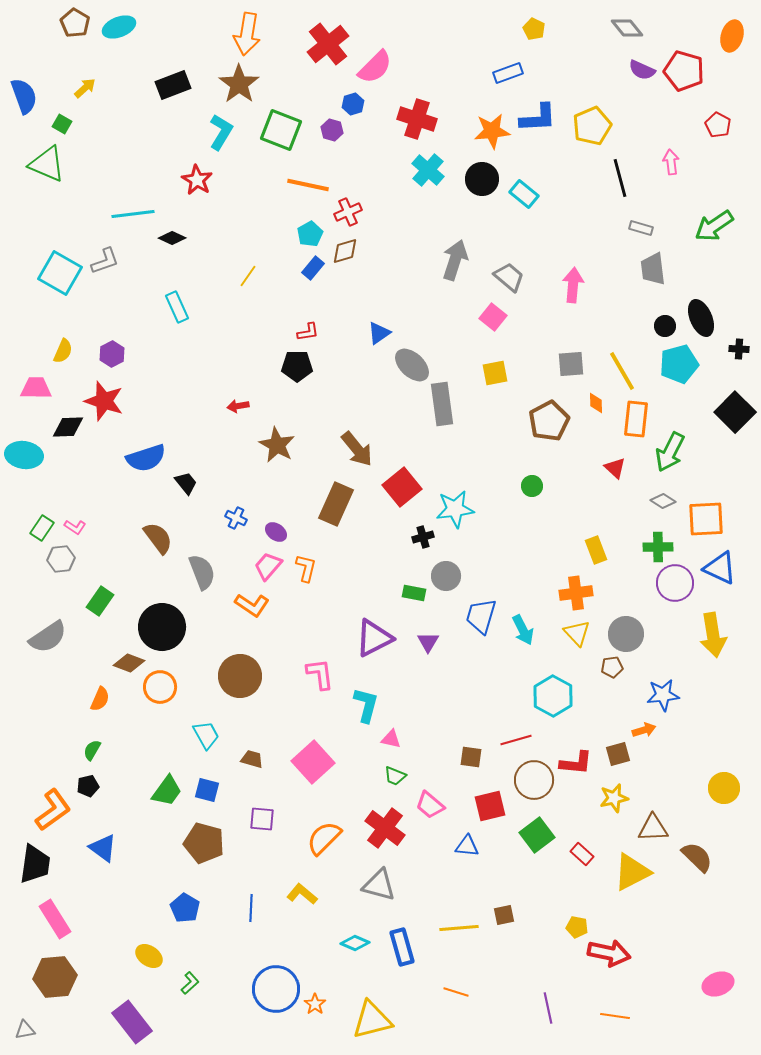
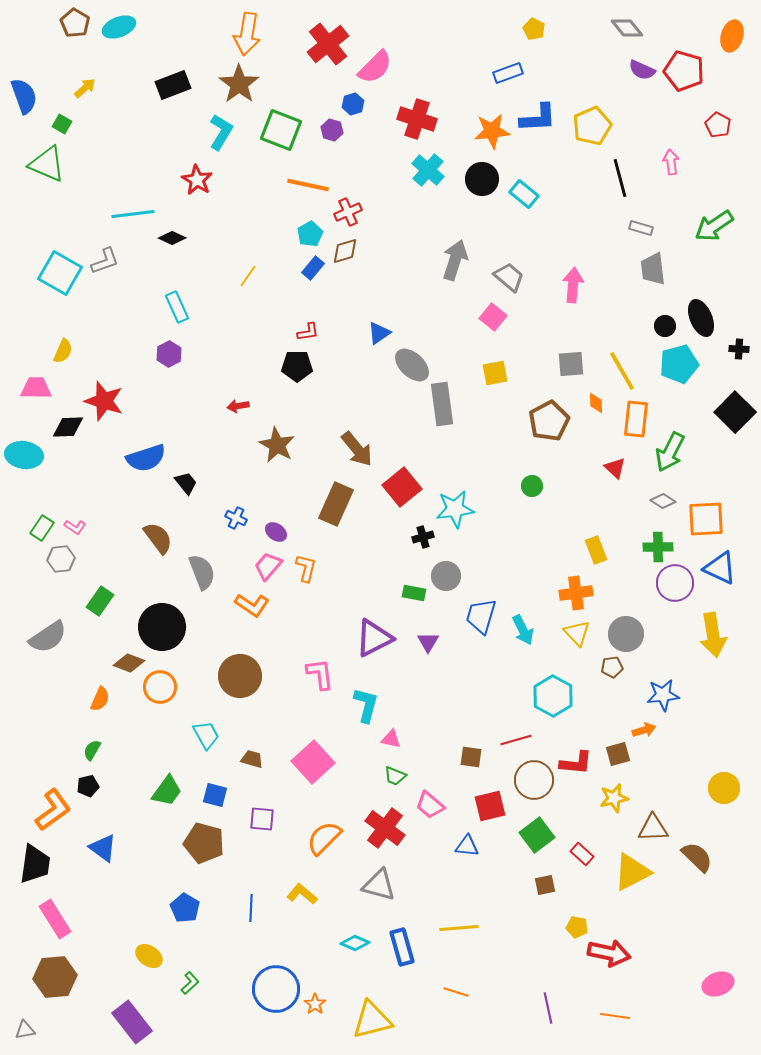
purple hexagon at (112, 354): moved 57 px right
blue square at (207, 790): moved 8 px right, 5 px down
brown square at (504, 915): moved 41 px right, 30 px up
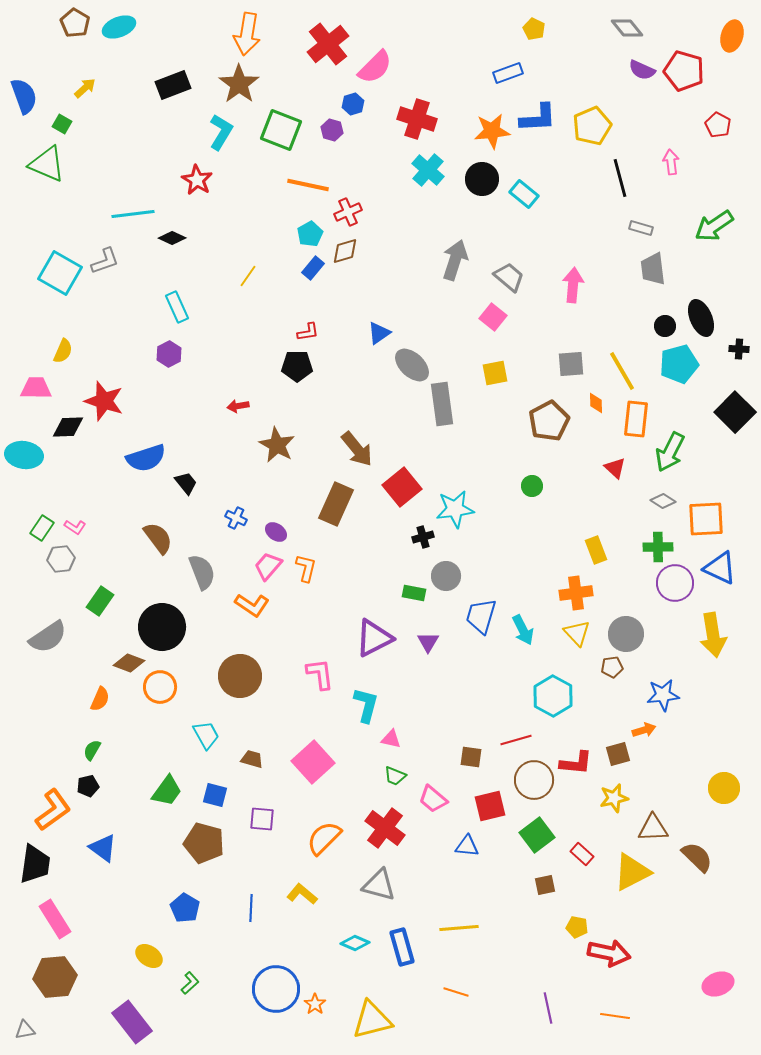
pink trapezoid at (430, 805): moved 3 px right, 6 px up
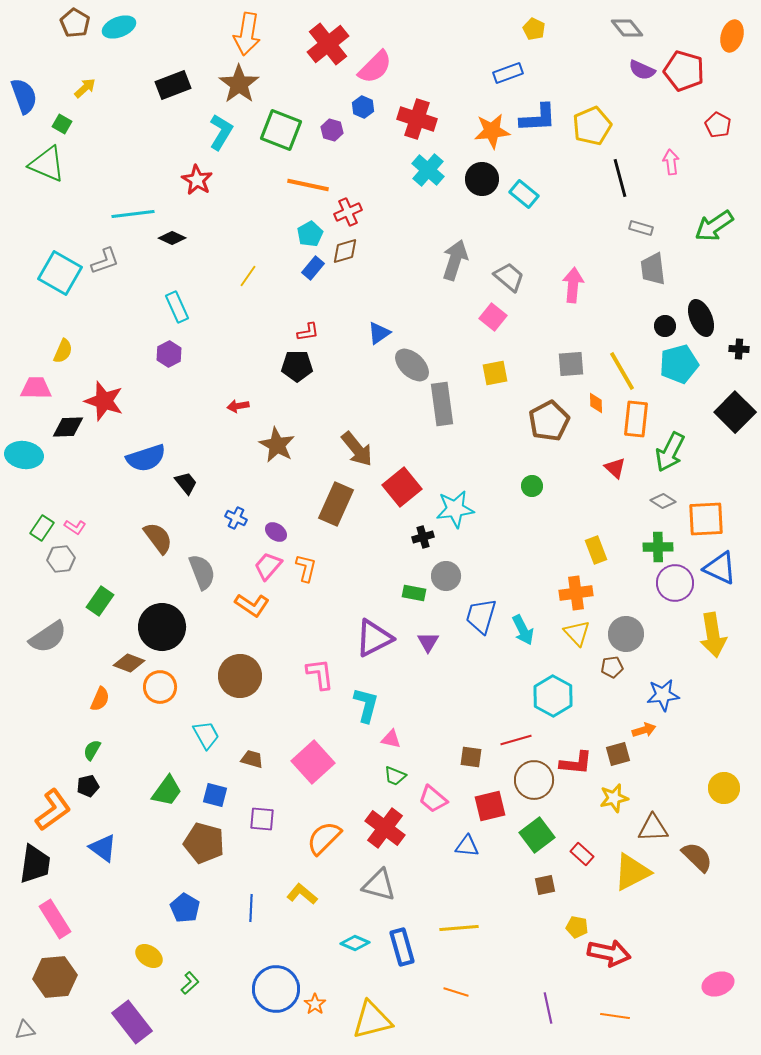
blue hexagon at (353, 104): moved 10 px right, 3 px down; rotated 20 degrees counterclockwise
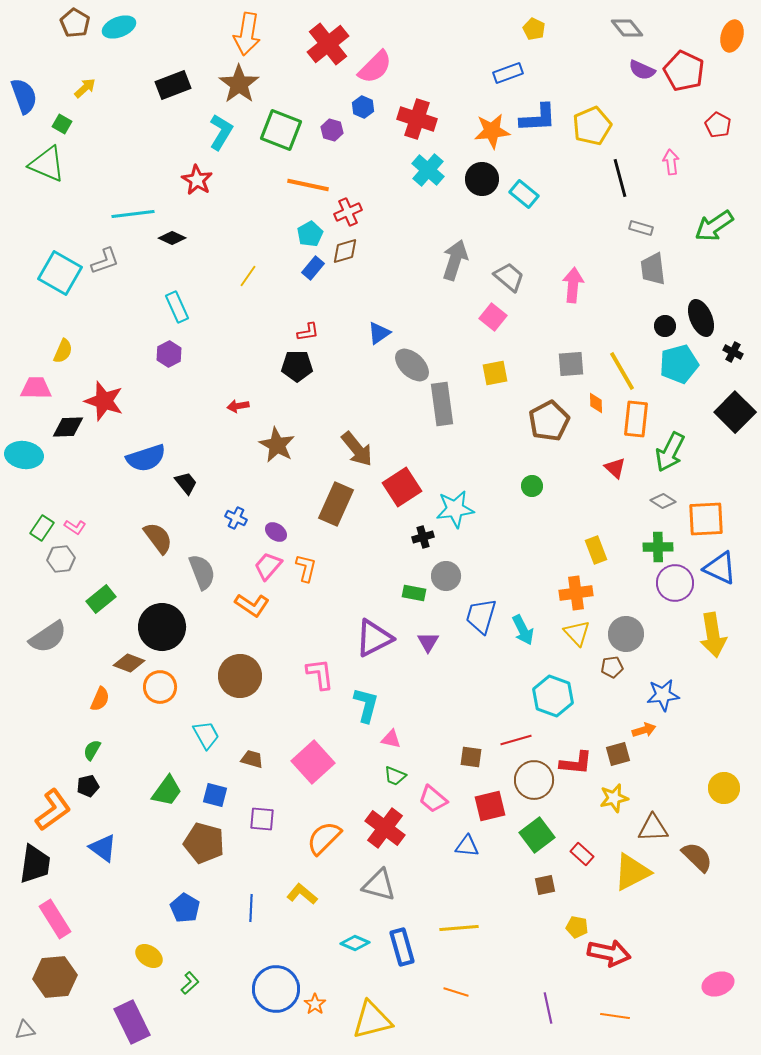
red pentagon at (684, 71): rotated 9 degrees clockwise
black cross at (739, 349): moved 6 px left, 3 px down; rotated 24 degrees clockwise
red square at (402, 487): rotated 6 degrees clockwise
green rectangle at (100, 601): moved 1 px right, 2 px up; rotated 16 degrees clockwise
cyan hexagon at (553, 696): rotated 9 degrees counterclockwise
purple rectangle at (132, 1022): rotated 12 degrees clockwise
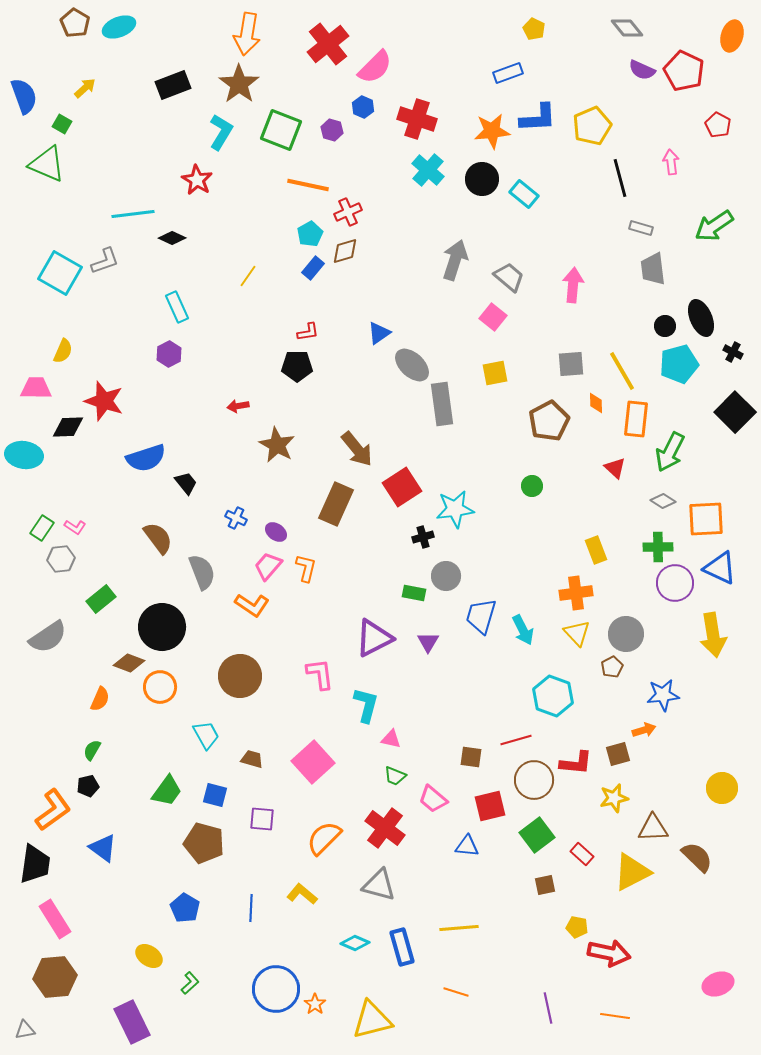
brown pentagon at (612, 667): rotated 20 degrees counterclockwise
yellow circle at (724, 788): moved 2 px left
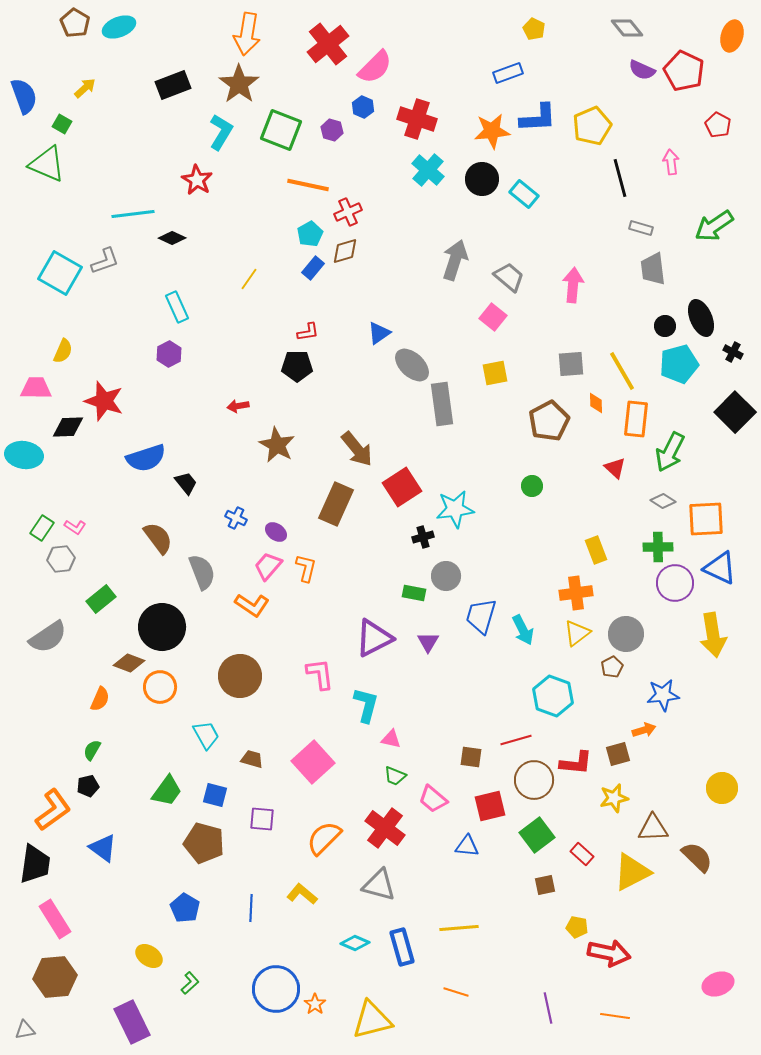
yellow line at (248, 276): moved 1 px right, 3 px down
yellow triangle at (577, 633): rotated 36 degrees clockwise
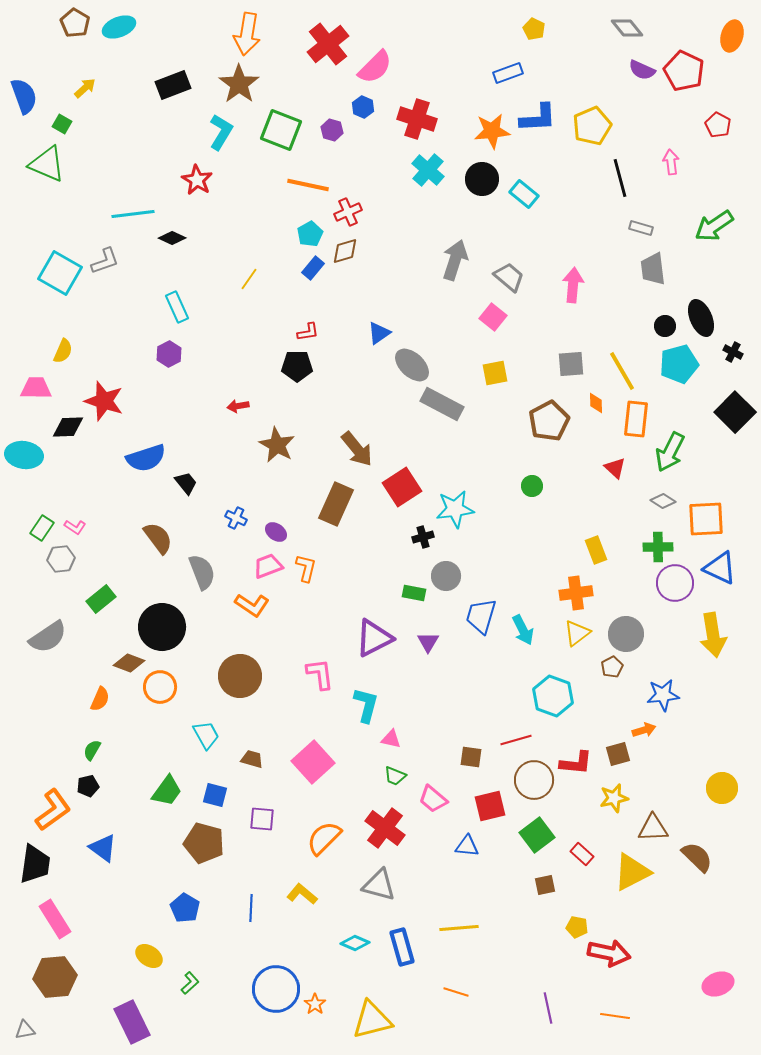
gray rectangle at (442, 404): rotated 54 degrees counterclockwise
pink trapezoid at (268, 566): rotated 28 degrees clockwise
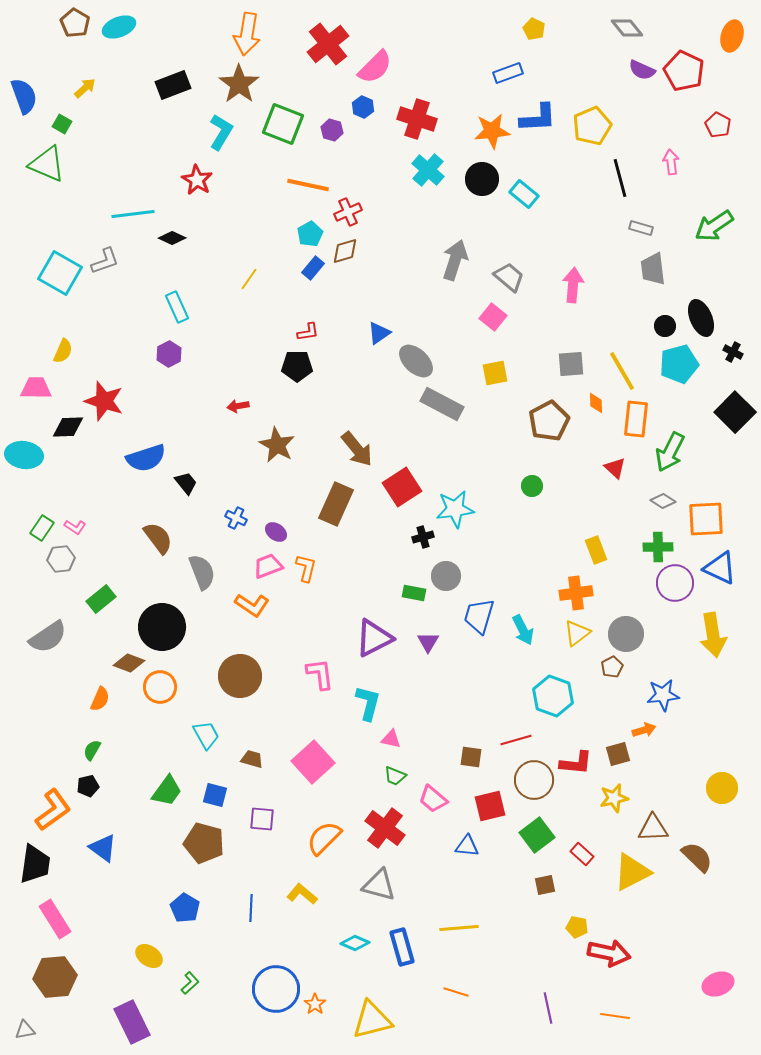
green square at (281, 130): moved 2 px right, 6 px up
gray ellipse at (412, 365): moved 4 px right, 4 px up
blue trapezoid at (481, 616): moved 2 px left
cyan L-shape at (366, 705): moved 2 px right, 2 px up
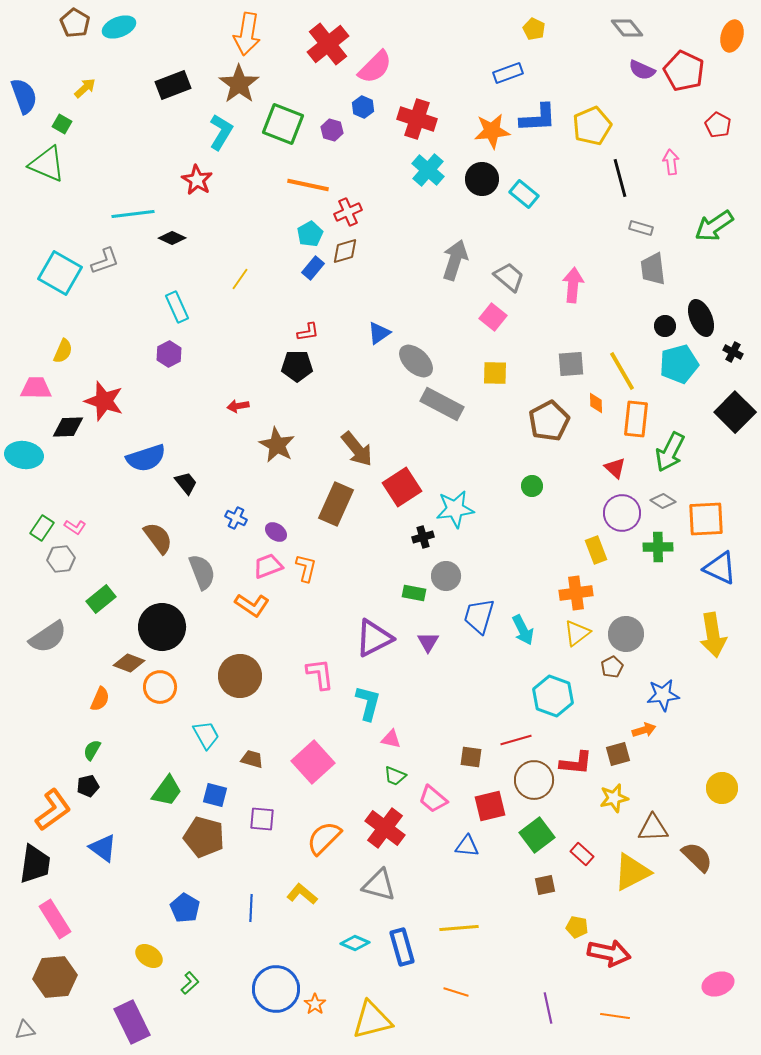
yellow line at (249, 279): moved 9 px left
yellow square at (495, 373): rotated 12 degrees clockwise
purple circle at (675, 583): moved 53 px left, 70 px up
brown pentagon at (204, 843): moved 6 px up
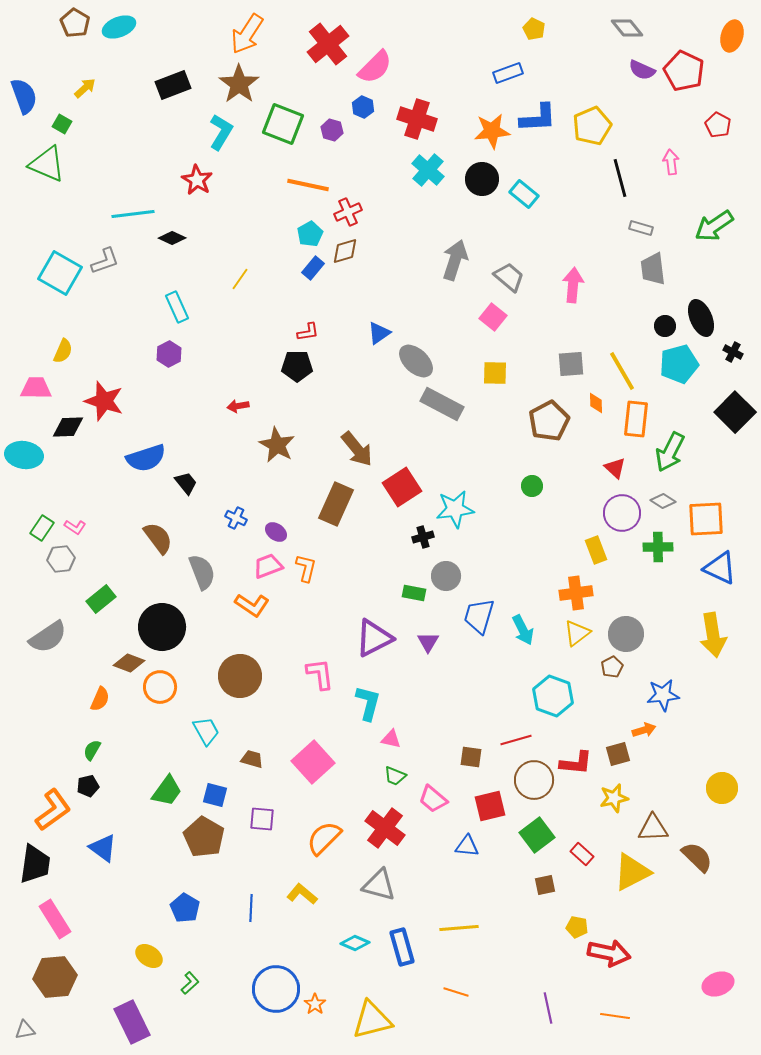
orange arrow at (247, 34): rotated 24 degrees clockwise
cyan trapezoid at (206, 735): moved 4 px up
brown pentagon at (204, 837): rotated 15 degrees clockwise
